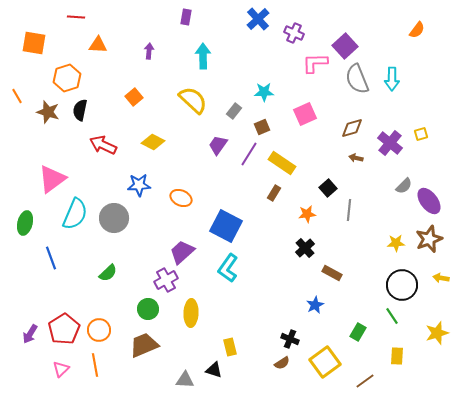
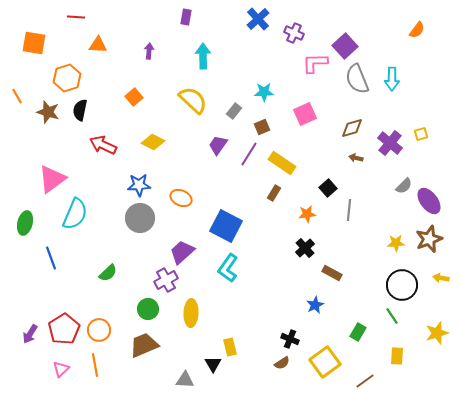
gray circle at (114, 218): moved 26 px right
black triangle at (214, 370): moved 1 px left, 6 px up; rotated 42 degrees clockwise
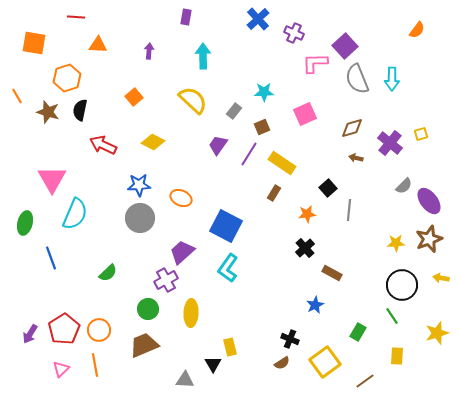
pink triangle at (52, 179): rotated 24 degrees counterclockwise
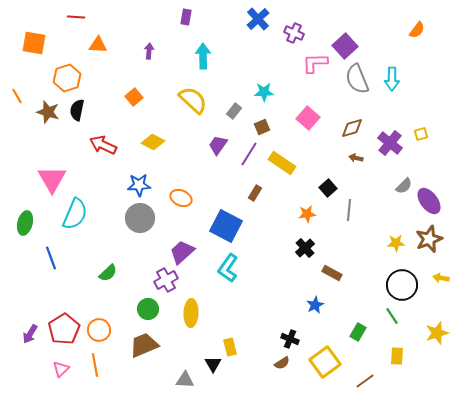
black semicircle at (80, 110): moved 3 px left
pink square at (305, 114): moved 3 px right, 4 px down; rotated 25 degrees counterclockwise
brown rectangle at (274, 193): moved 19 px left
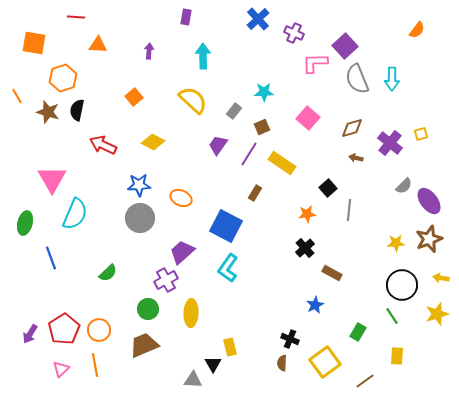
orange hexagon at (67, 78): moved 4 px left
yellow star at (437, 333): moved 19 px up
brown semicircle at (282, 363): rotated 126 degrees clockwise
gray triangle at (185, 380): moved 8 px right
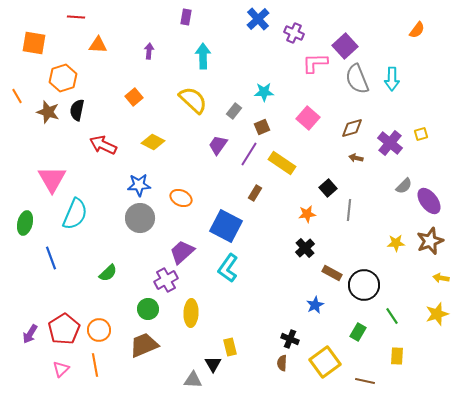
brown star at (429, 239): moved 1 px right, 2 px down
black circle at (402, 285): moved 38 px left
brown line at (365, 381): rotated 48 degrees clockwise
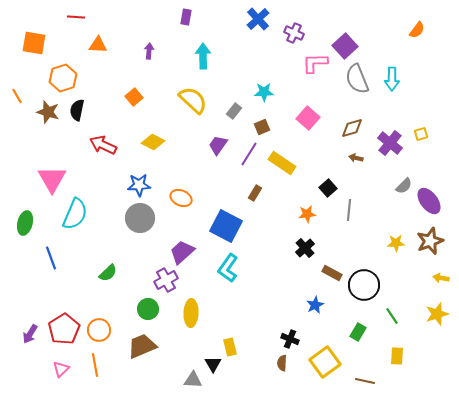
brown trapezoid at (144, 345): moved 2 px left, 1 px down
